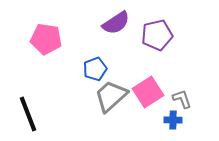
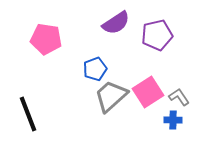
gray L-shape: moved 3 px left, 2 px up; rotated 15 degrees counterclockwise
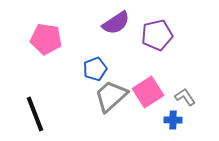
gray L-shape: moved 6 px right
black line: moved 7 px right
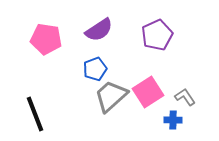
purple semicircle: moved 17 px left, 7 px down
purple pentagon: rotated 12 degrees counterclockwise
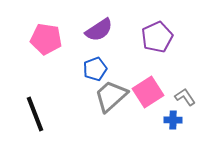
purple pentagon: moved 2 px down
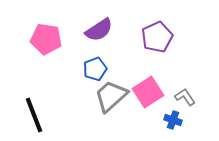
black line: moved 1 px left, 1 px down
blue cross: rotated 18 degrees clockwise
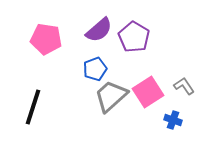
purple semicircle: rotated 8 degrees counterclockwise
purple pentagon: moved 23 px left; rotated 16 degrees counterclockwise
gray L-shape: moved 1 px left, 11 px up
black line: moved 1 px left, 8 px up; rotated 39 degrees clockwise
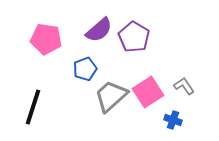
blue pentagon: moved 10 px left
